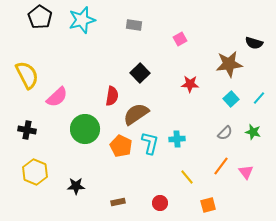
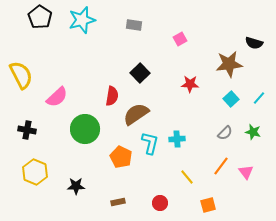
yellow semicircle: moved 6 px left
orange pentagon: moved 11 px down
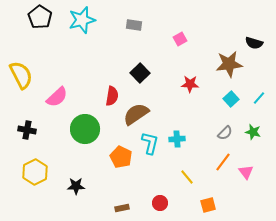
orange line: moved 2 px right, 4 px up
yellow hexagon: rotated 10 degrees clockwise
brown rectangle: moved 4 px right, 6 px down
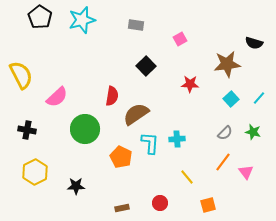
gray rectangle: moved 2 px right
brown star: moved 2 px left
black square: moved 6 px right, 7 px up
cyan L-shape: rotated 10 degrees counterclockwise
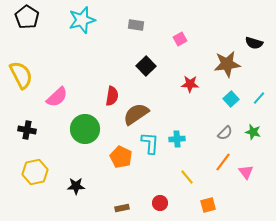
black pentagon: moved 13 px left
yellow hexagon: rotated 15 degrees clockwise
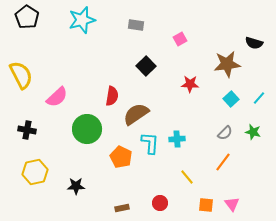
green circle: moved 2 px right
pink triangle: moved 14 px left, 32 px down
orange square: moved 2 px left; rotated 21 degrees clockwise
